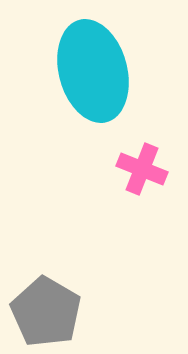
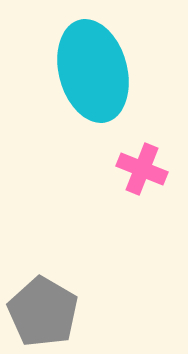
gray pentagon: moved 3 px left
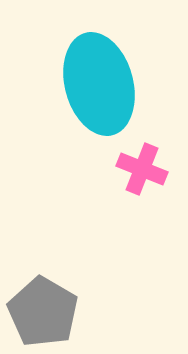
cyan ellipse: moved 6 px right, 13 px down
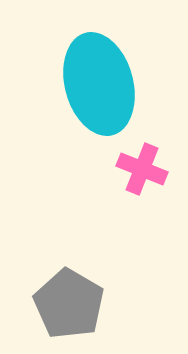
gray pentagon: moved 26 px right, 8 px up
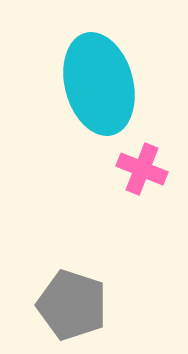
gray pentagon: moved 3 px right, 1 px down; rotated 12 degrees counterclockwise
